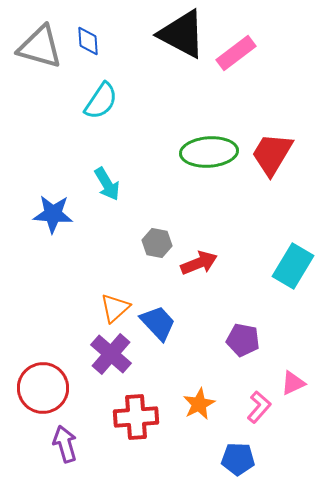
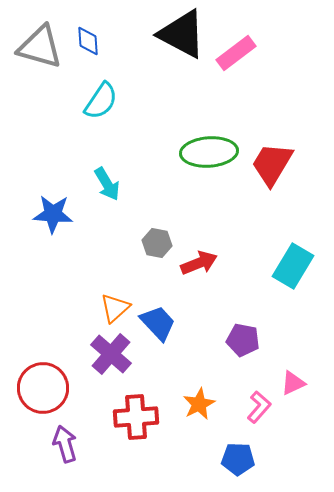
red trapezoid: moved 10 px down
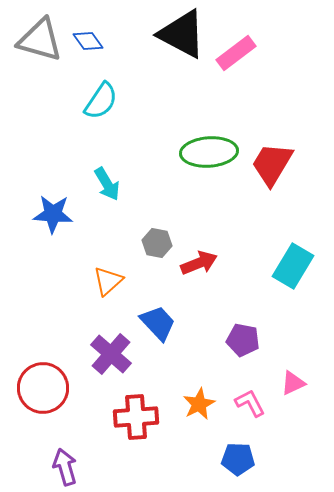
blue diamond: rotated 32 degrees counterclockwise
gray triangle: moved 7 px up
orange triangle: moved 7 px left, 27 px up
pink L-shape: moved 9 px left, 4 px up; rotated 68 degrees counterclockwise
purple arrow: moved 23 px down
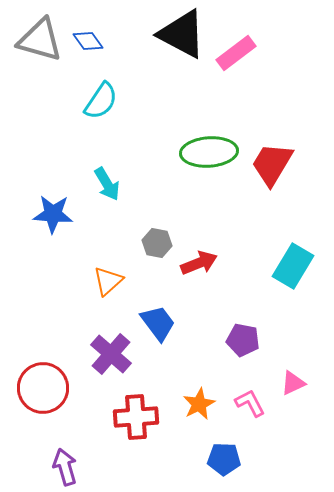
blue trapezoid: rotated 6 degrees clockwise
blue pentagon: moved 14 px left
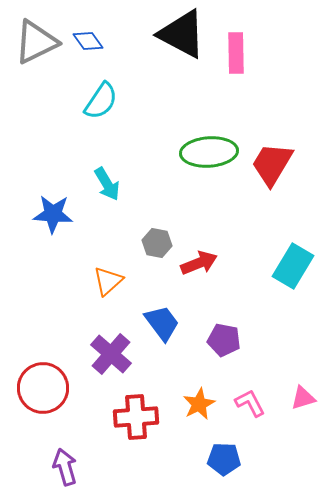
gray triangle: moved 4 px left, 2 px down; rotated 42 degrees counterclockwise
pink rectangle: rotated 54 degrees counterclockwise
blue trapezoid: moved 4 px right
purple pentagon: moved 19 px left
pink triangle: moved 10 px right, 15 px down; rotated 8 degrees clockwise
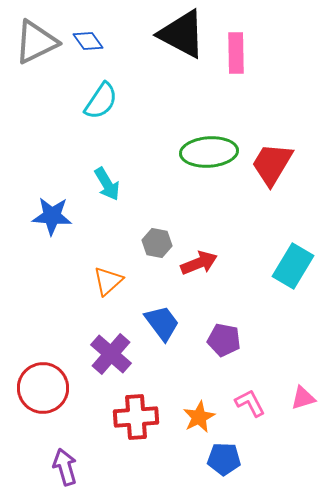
blue star: moved 1 px left, 2 px down
orange star: moved 13 px down
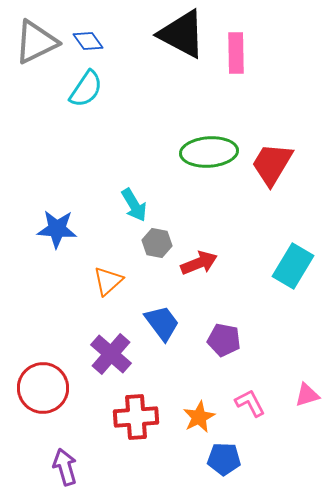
cyan semicircle: moved 15 px left, 12 px up
cyan arrow: moved 27 px right, 21 px down
blue star: moved 5 px right, 13 px down
pink triangle: moved 4 px right, 3 px up
